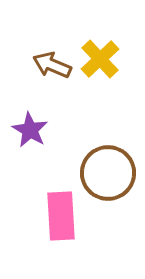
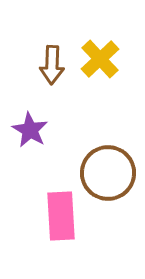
brown arrow: rotated 111 degrees counterclockwise
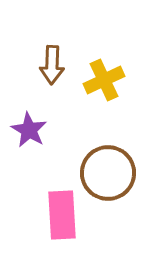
yellow cross: moved 4 px right, 21 px down; rotated 18 degrees clockwise
purple star: moved 1 px left
pink rectangle: moved 1 px right, 1 px up
